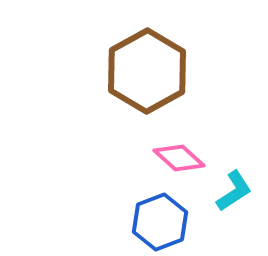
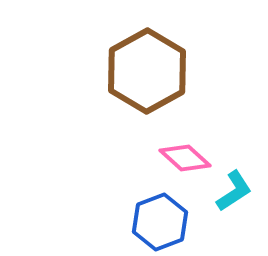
pink diamond: moved 6 px right
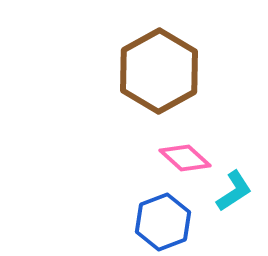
brown hexagon: moved 12 px right
blue hexagon: moved 3 px right
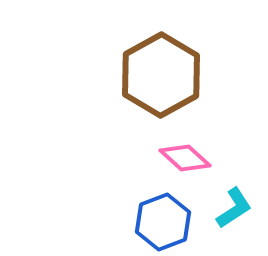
brown hexagon: moved 2 px right, 4 px down
cyan L-shape: moved 17 px down
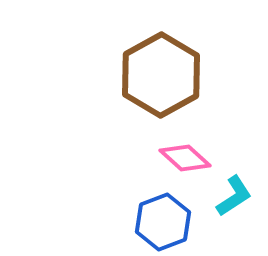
cyan L-shape: moved 12 px up
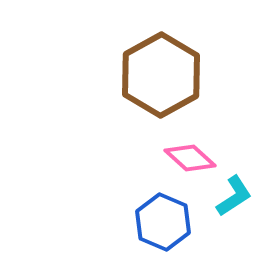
pink diamond: moved 5 px right
blue hexagon: rotated 16 degrees counterclockwise
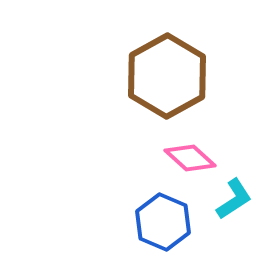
brown hexagon: moved 6 px right, 1 px down
cyan L-shape: moved 3 px down
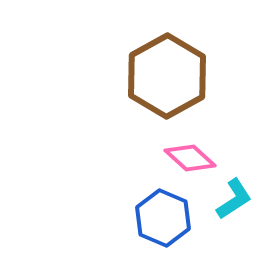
blue hexagon: moved 4 px up
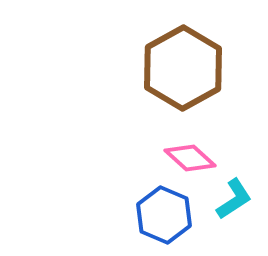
brown hexagon: moved 16 px right, 8 px up
blue hexagon: moved 1 px right, 3 px up
